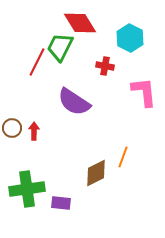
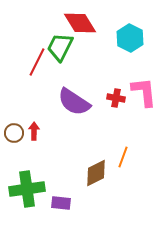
red cross: moved 11 px right, 32 px down
brown circle: moved 2 px right, 5 px down
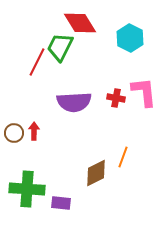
purple semicircle: rotated 36 degrees counterclockwise
green cross: rotated 12 degrees clockwise
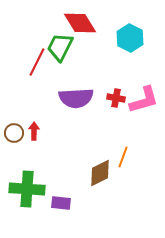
pink L-shape: moved 8 px down; rotated 80 degrees clockwise
purple semicircle: moved 2 px right, 4 px up
brown diamond: moved 4 px right
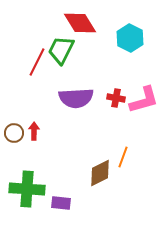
green trapezoid: moved 1 px right, 3 px down
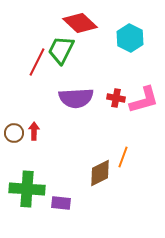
red diamond: rotated 16 degrees counterclockwise
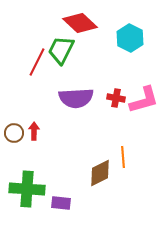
orange line: rotated 25 degrees counterclockwise
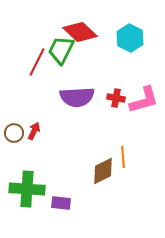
red diamond: moved 9 px down
purple semicircle: moved 1 px right, 1 px up
red arrow: rotated 24 degrees clockwise
brown diamond: moved 3 px right, 2 px up
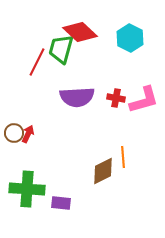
green trapezoid: moved 1 px up; rotated 12 degrees counterclockwise
red arrow: moved 6 px left, 3 px down
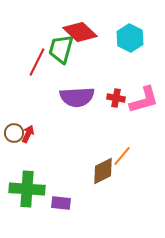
orange line: moved 1 px left, 1 px up; rotated 45 degrees clockwise
